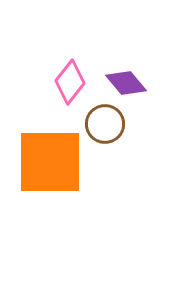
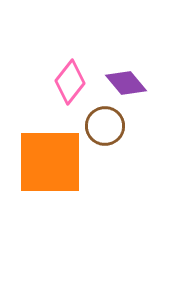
brown circle: moved 2 px down
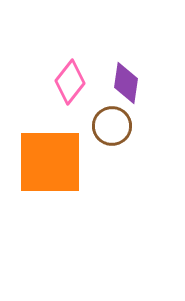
purple diamond: rotated 48 degrees clockwise
brown circle: moved 7 px right
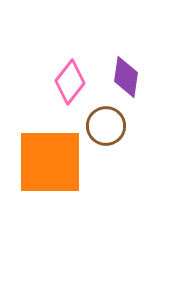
purple diamond: moved 6 px up
brown circle: moved 6 px left
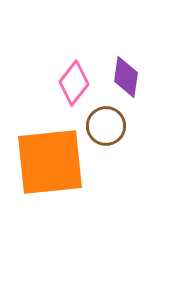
pink diamond: moved 4 px right, 1 px down
orange square: rotated 6 degrees counterclockwise
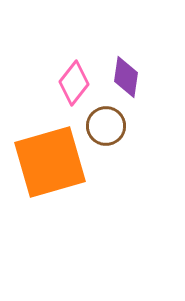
orange square: rotated 10 degrees counterclockwise
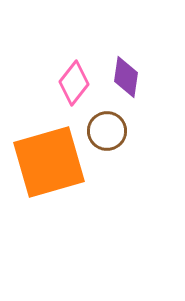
brown circle: moved 1 px right, 5 px down
orange square: moved 1 px left
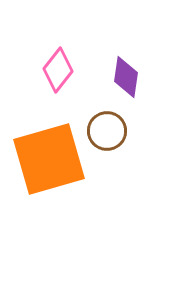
pink diamond: moved 16 px left, 13 px up
orange square: moved 3 px up
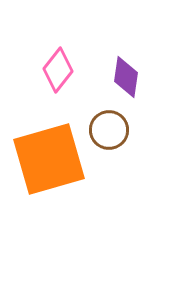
brown circle: moved 2 px right, 1 px up
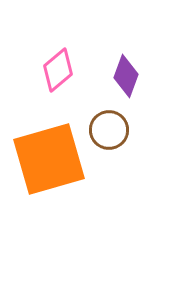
pink diamond: rotated 12 degrees clockwise
purple diamond: moved 1 px up; rotated 12 degrees clockwise
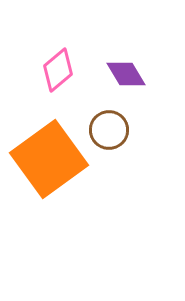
purple diamond: moved 2 px up; rotated 51 degrees counterclockwise
orange square: rotated 20 degrees counterclockwise
